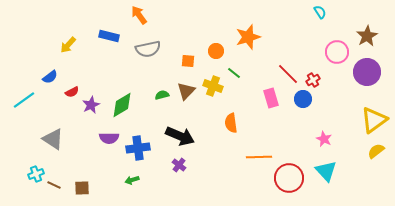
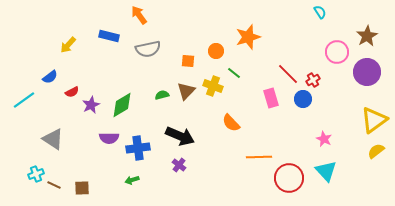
orange semicircle: rotated 36 degrees counterclockwise
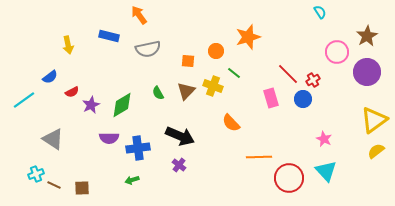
yellow arrow: rotated 54 degrees counterclockwise
green semicircle: moved 4 px left, 2 px up; rotated 104 degrees counterclockwise
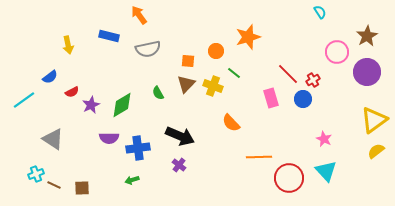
brown triangle: moved 7 px up
